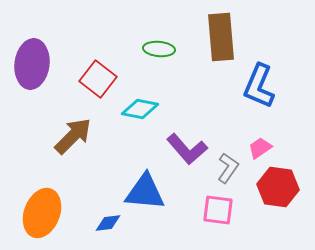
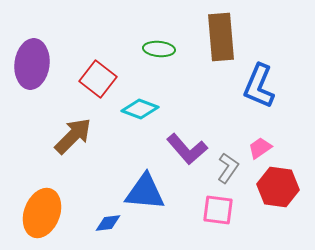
cyan diamond: rotated 9 degrees clockwise
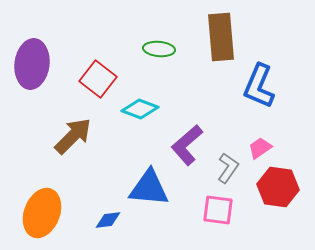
purple L-shape: moved 4 px up; rotated 90 degrees clockwise
blue triangle: moved 4 px right, 4 px up
blue diamond: moved 3 px up
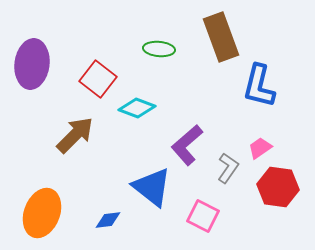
brown rectangle: rotated 15 degrees counterclockwise
blue L-shape: rotated 9 degrees counterclockwise
cyan diamond: moved 3 px left, 1 px up
brown arrow: moved 2 px right, 1 px up
blue triangle: moved 3 px right, 1 px up; rotated 33 degrees clockwise
pink square: moved 15 px left, 6 px down; rotated 20 degrees clockwise
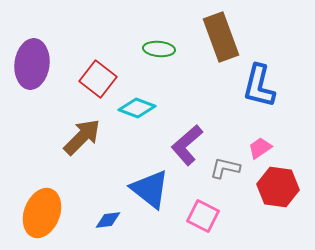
brown arrow: moved 7 px right, 2 px down
gray L-shape: moved 3 px left; rotated 112 degrees counterclockwise
blue triangle: moved 2 px left, 2 px down
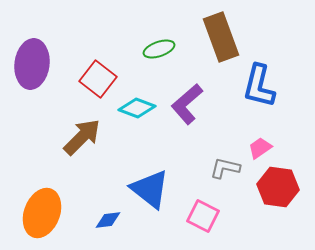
green ellipse: rotated 24 degrees counterclockwise
purple L-shape: moved 41 px up
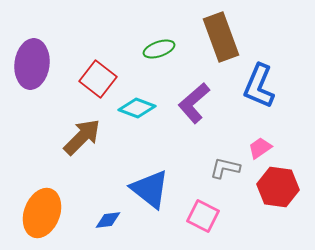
blue L-shape: rotated 9 degrees clockwise
purple L-shape: moved 7 px right, 1 px up
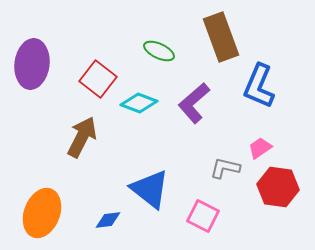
green ellipse: moved 2 px down; rotated 44 degrees clockwise
cyan diamond: moved 2 px right, 5 px up
brown arrow: rotated 18 degrees counterclockwise
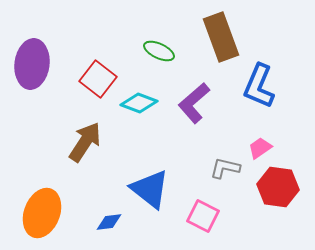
brown arrow: moved 3 px right, 5 px down; rotated 6 degrees clockwise
blue diamond: moved 1 px right, 2 px down
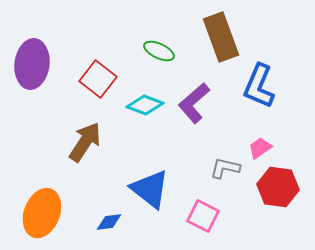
cyan diamond: moved 6 px right, 2 px down
